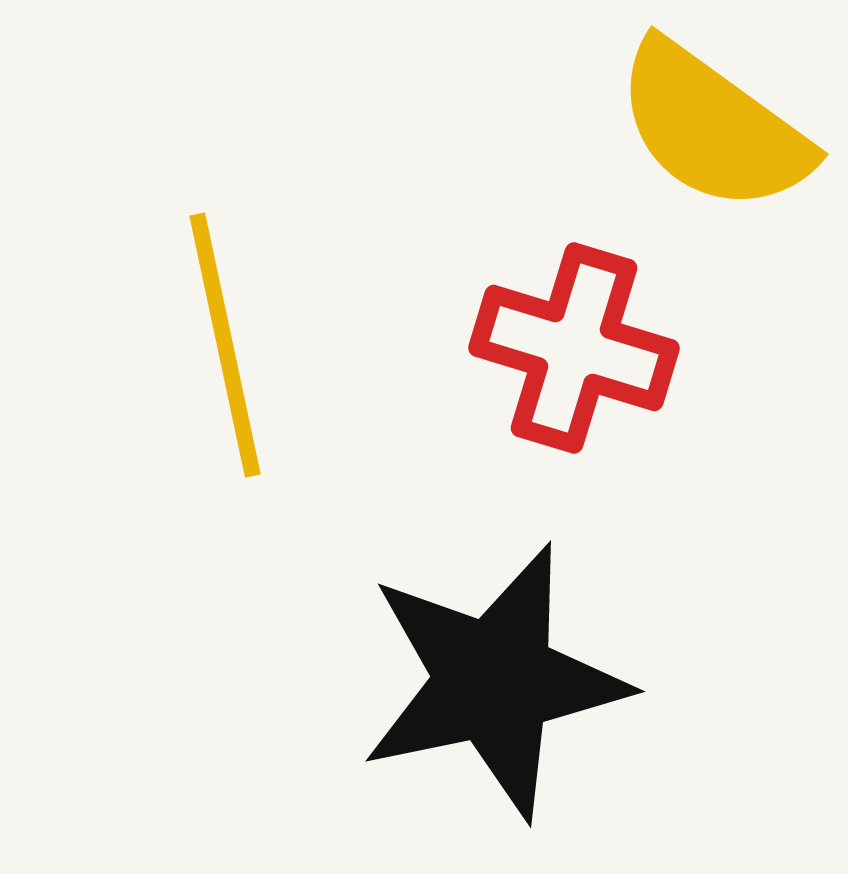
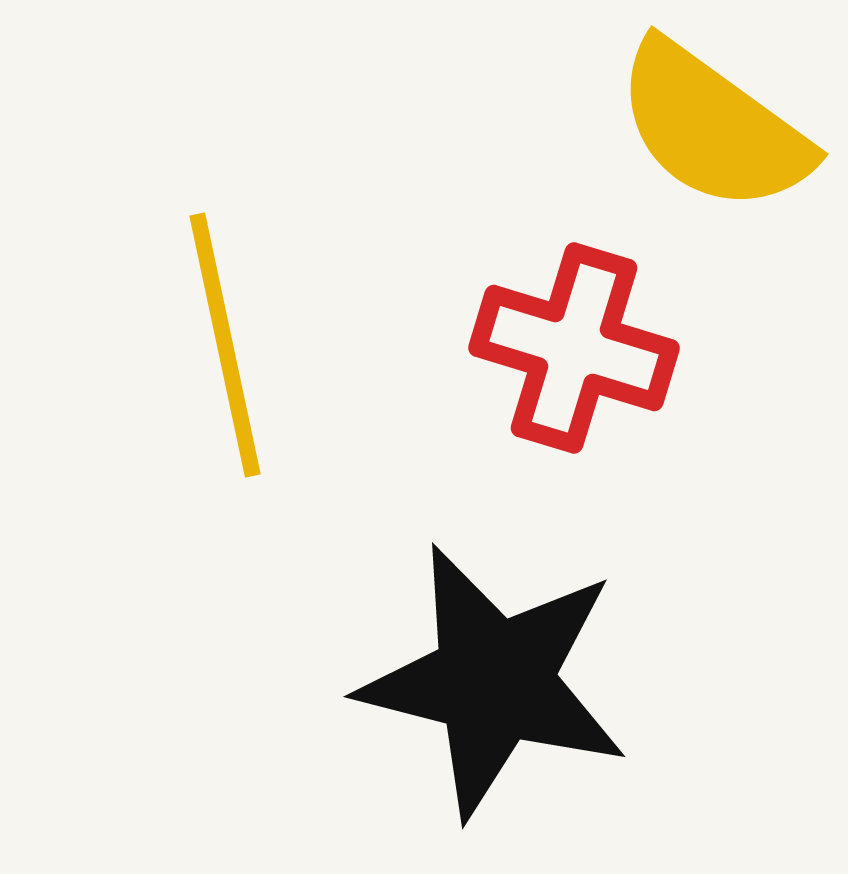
black star: rotated 26 degrees clockwise
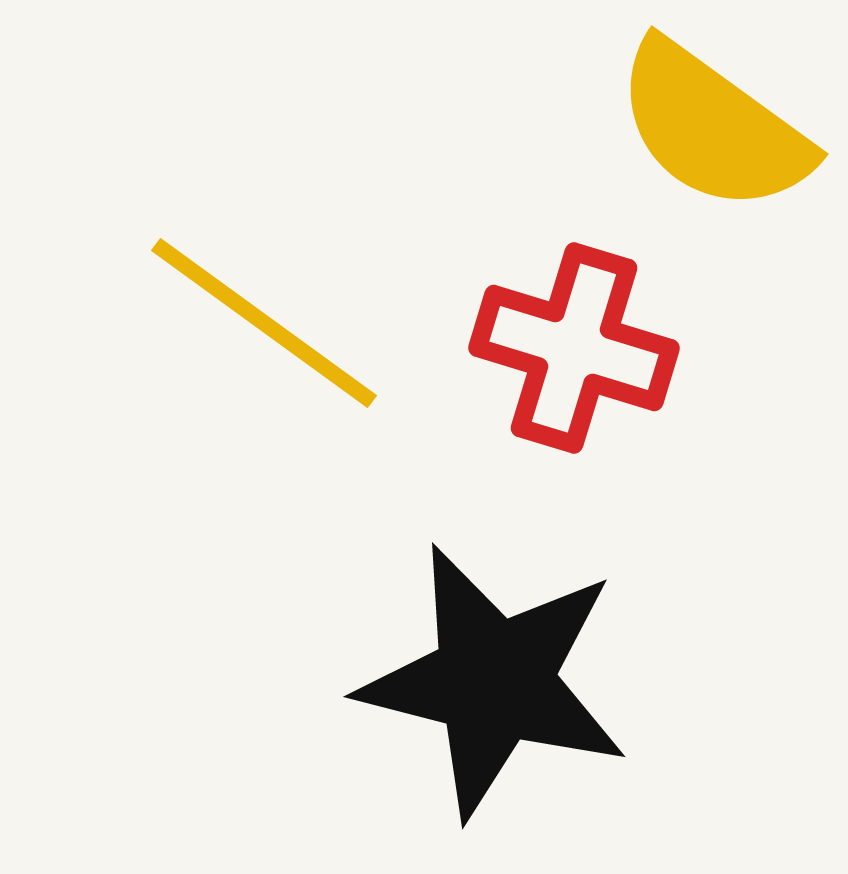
yellow line: moved 39 px right, 22 px up; rotated 42 degrees counterclockwise
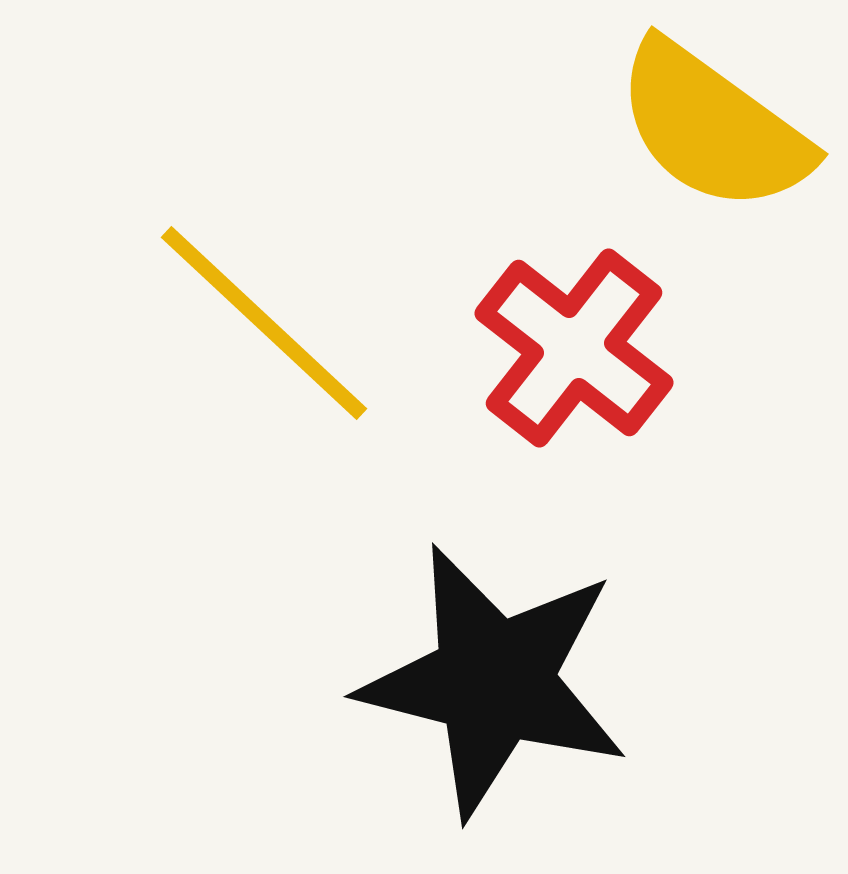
yellow line: rotated 7 degrees clockwise
red cross: rotated 21 degrees clockwise
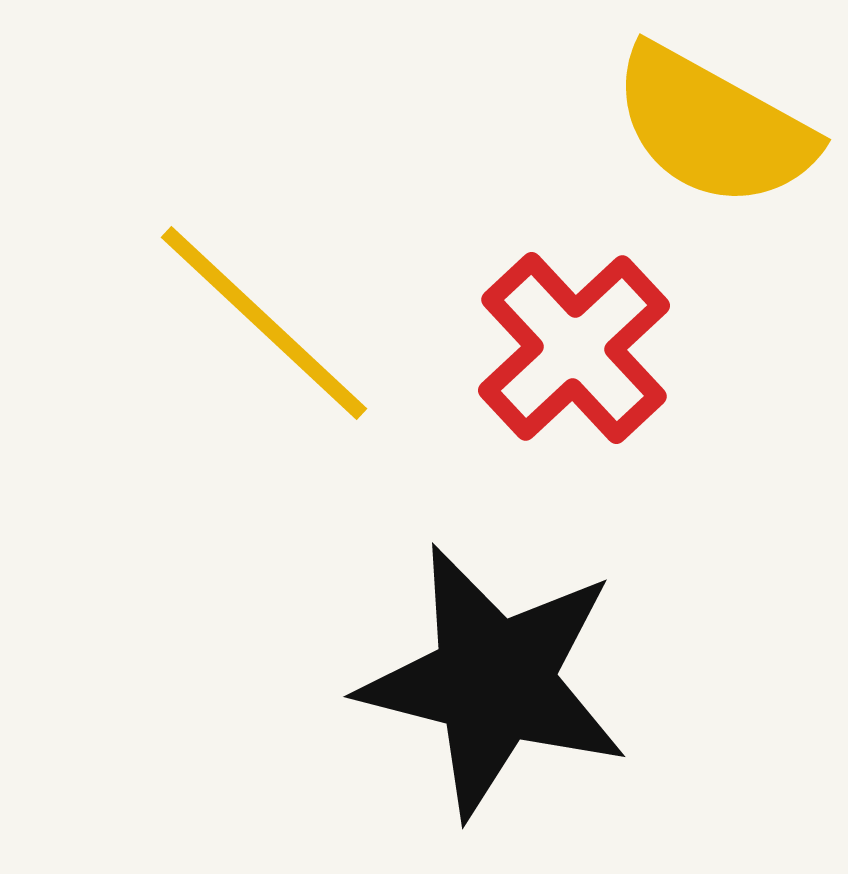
yellow semicircle: rotated 7 degrees counterclockwise
red cross: rotated 9 degrees clockwise
